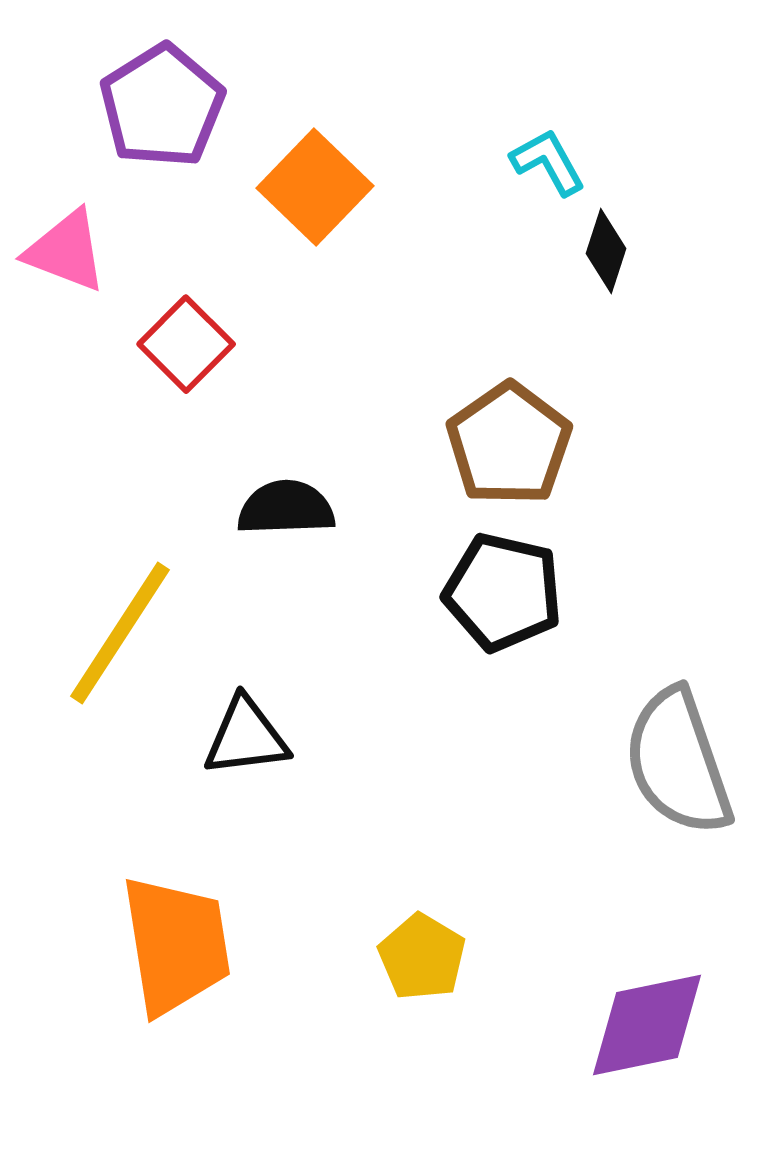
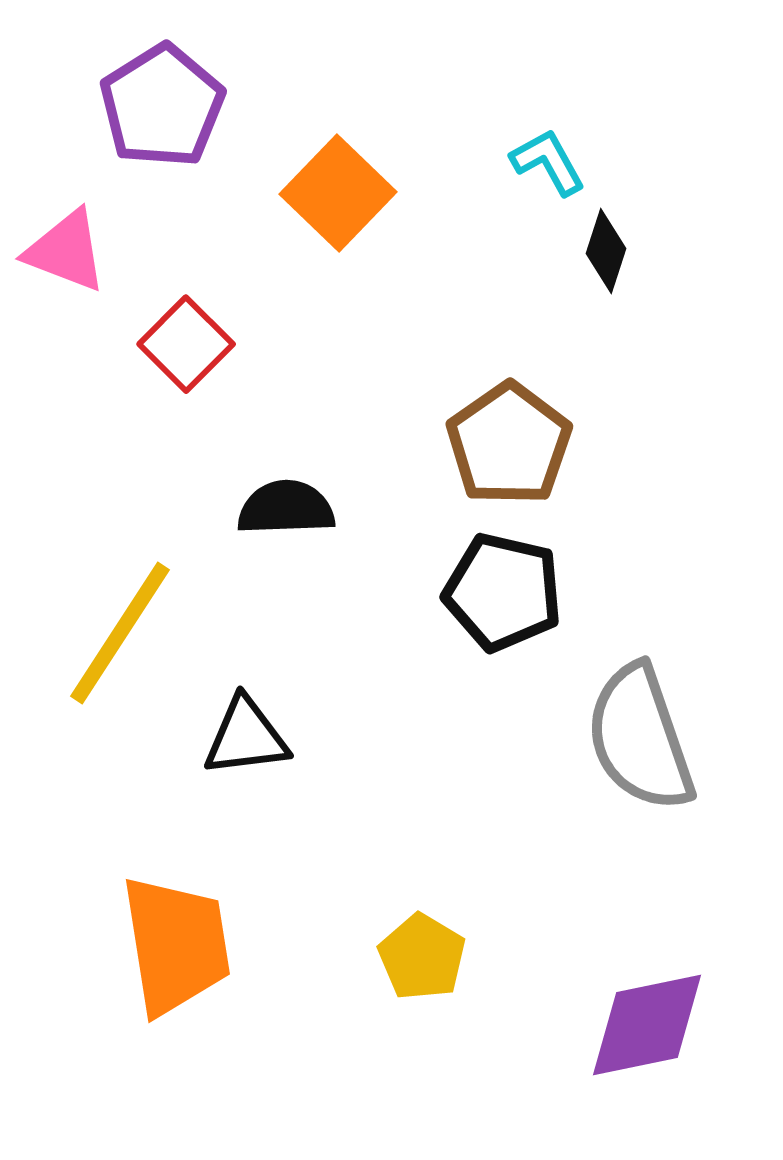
orange square: moved 23 px right, 6 px down
gray semicircle: moved 38 px left, 24 px up
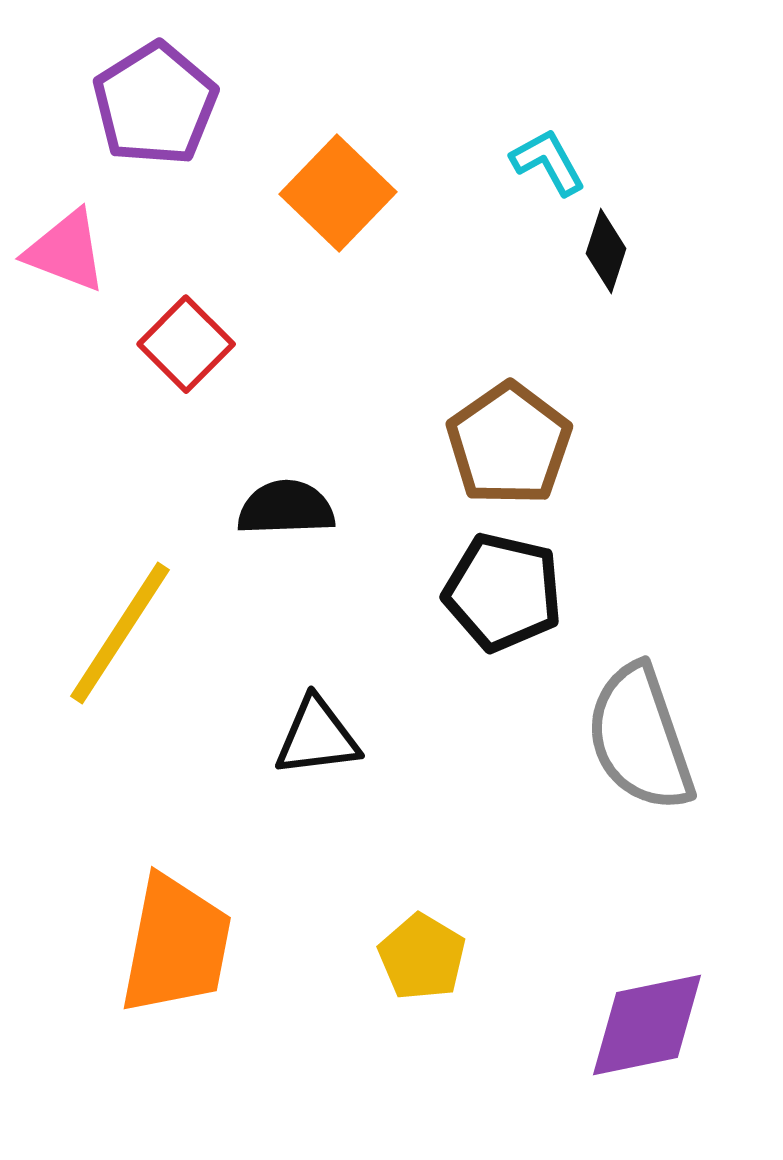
purple pentagon: moved 7 px left, 2 px up
black triangle: moved 71 px right
orange trapezoid: rotated 20 degrees clockwise
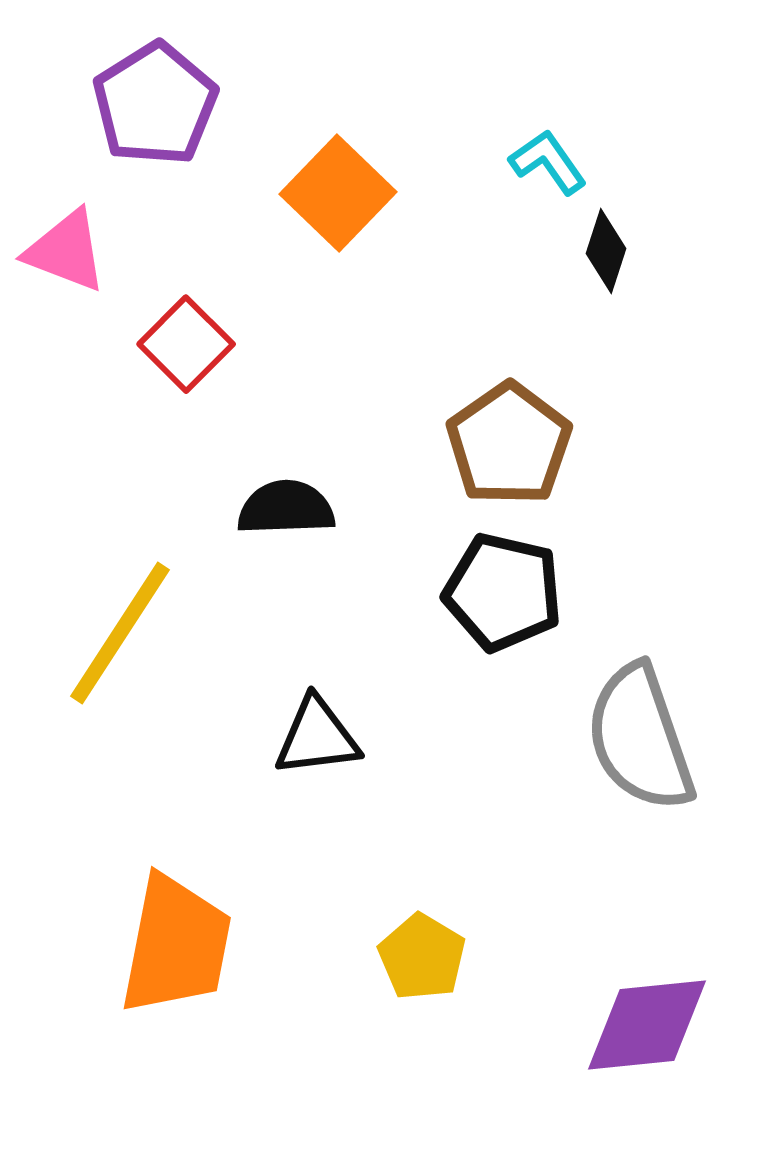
cyan L-shape: rotated 6 degrees counterclockwise
purple diamond: rotated 6 degrees clockwise
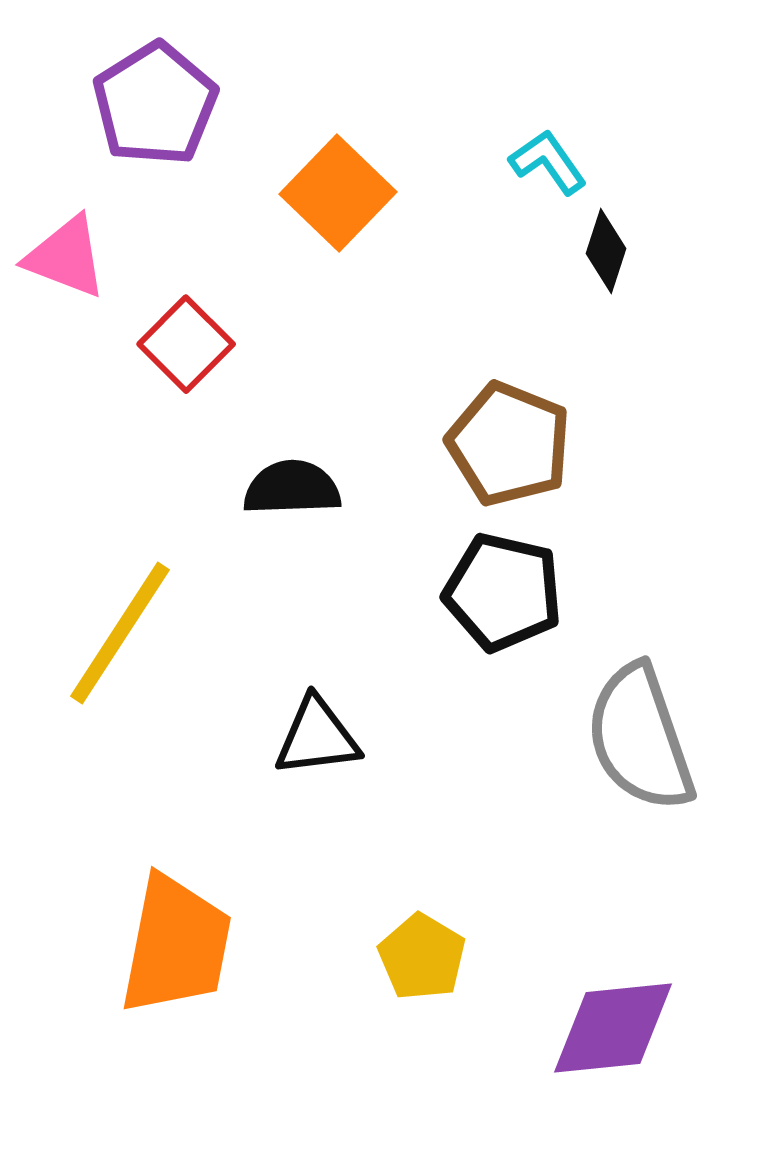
pink triangle: moved 6 px down
brown pentagon: rotated 15 degrees counterclockwise
black semicircle: moved 6 px right, 20 px up
purple diamond: moved 34 px left, 3 px down
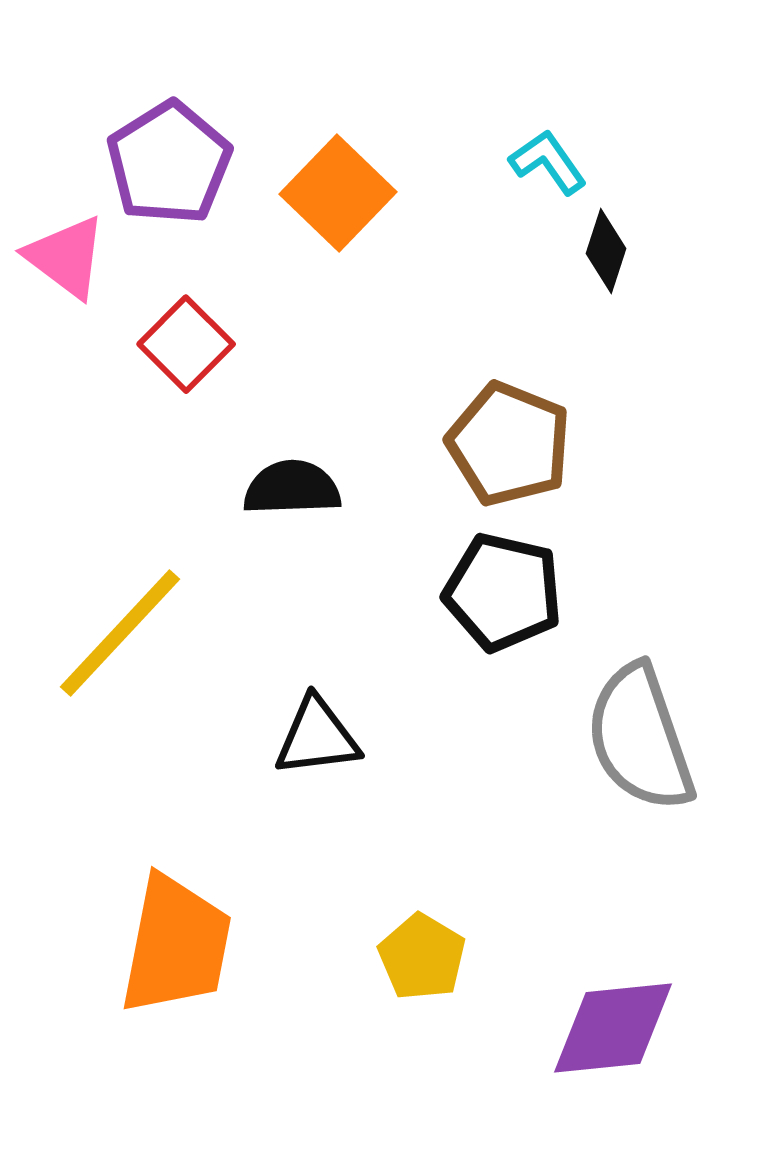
purple pentagon: moved 14 px right, 59 px down
pink triangle: rotated 16 degrees clockwise
yellow line: rotated 10 degrees clockwise
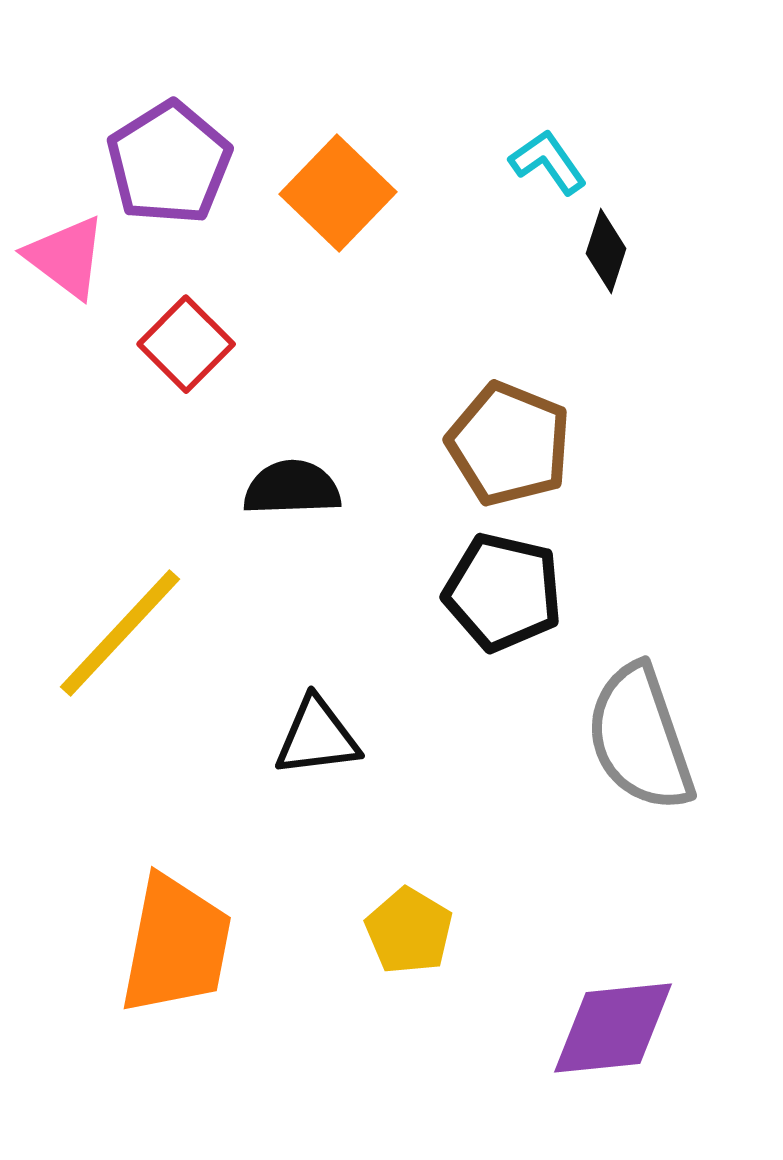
yellow pentagon: moved 13 px left, 26 px up
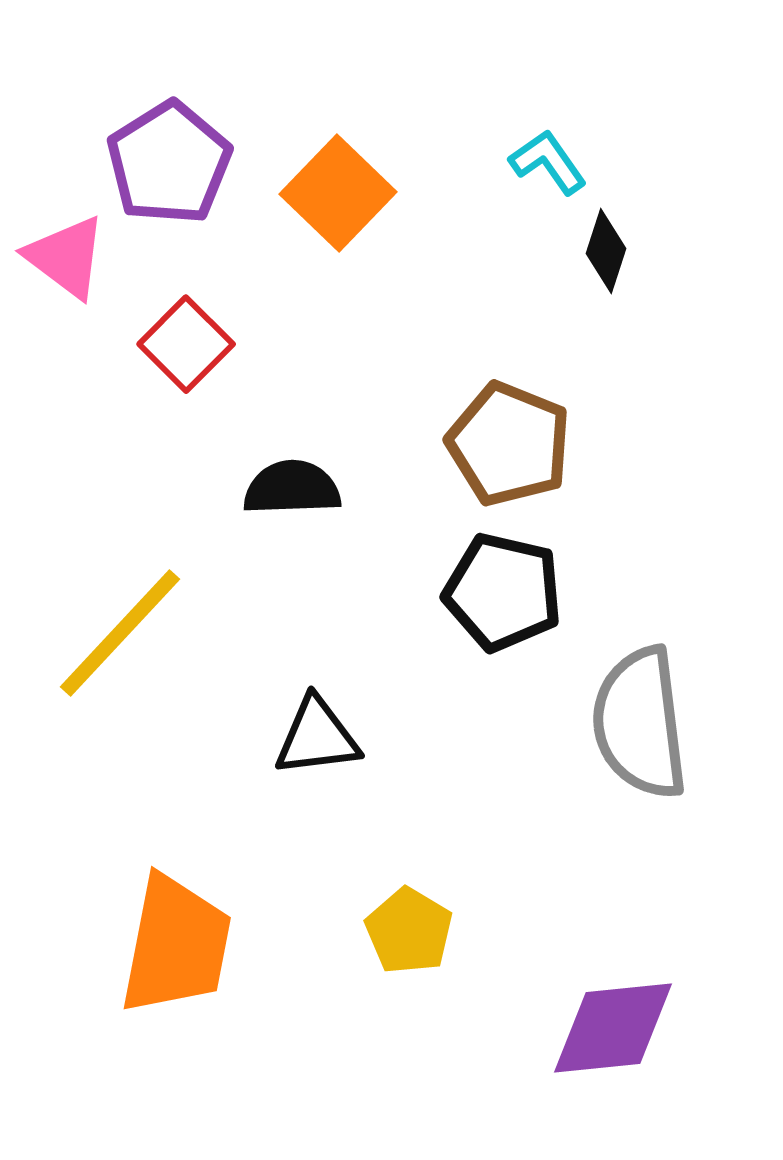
gray semicircle: moved 15 px up; rotated 12 degrees clockwise
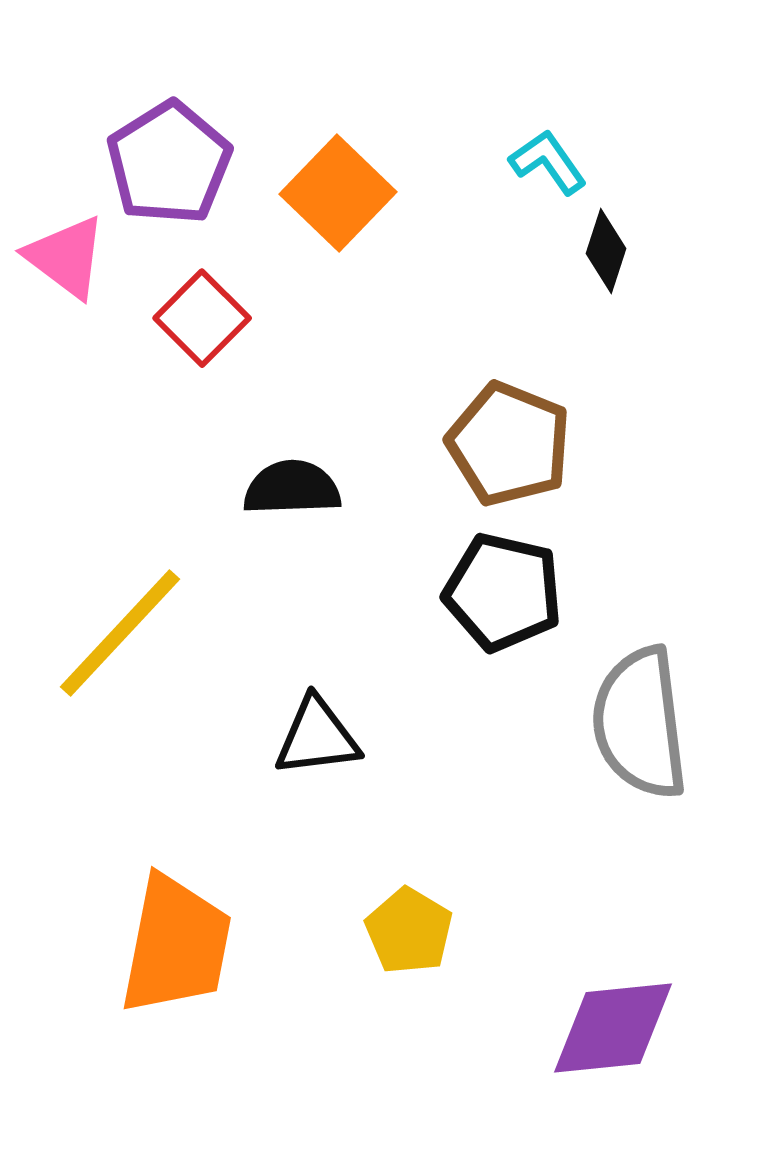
red square: moved 16 px right, 26 px up
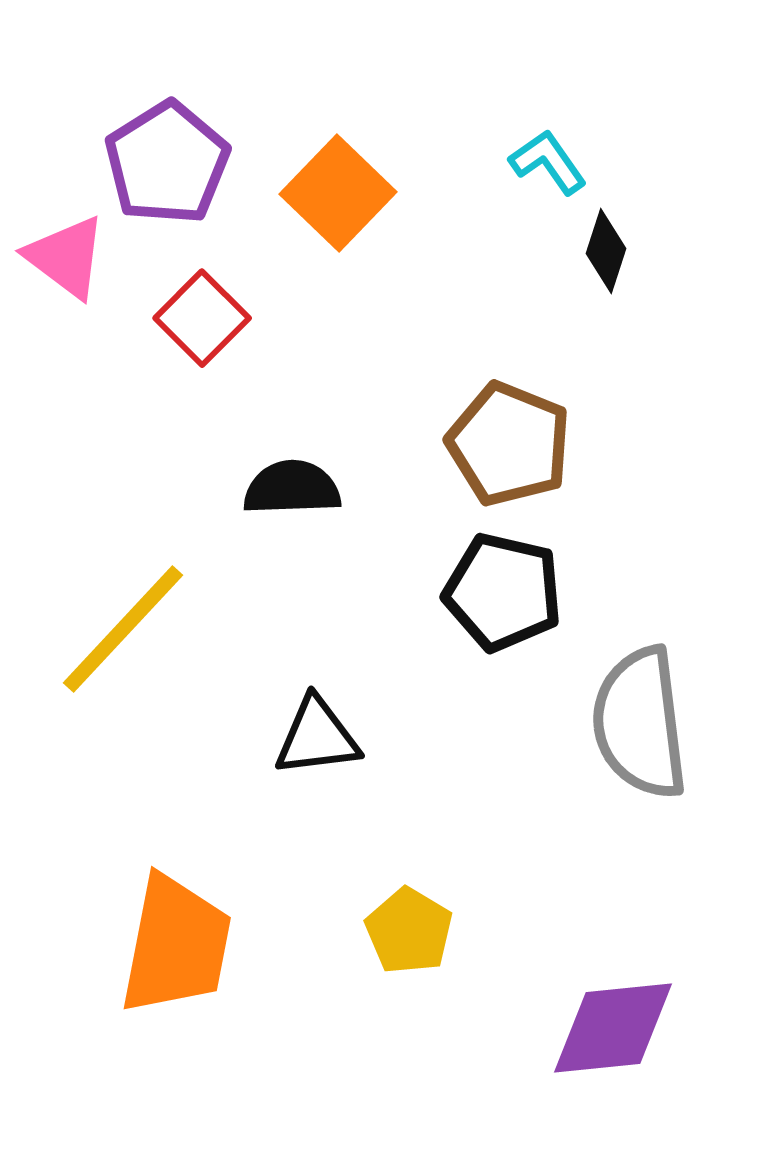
purple pentagon: moved 2 px left
yellow line: moved 3 px right, 4 px up
